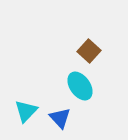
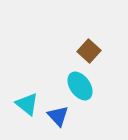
cyan triangle: moved 1 px right, 7 px up; rotated 35 degrees counterclockwise
blue triangle: moved 2 px left, 2 px up
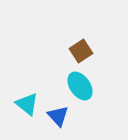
brown square: moved 8 px left; rotated 15 degrees clockwise
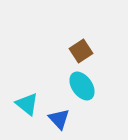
cyan ellipse: moved 2 px right
blue triangle: moved 1 px right, 3 px down
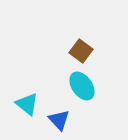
brown square: rotated 20 degrees counterclockwise
blue triangle: moved 1 px down
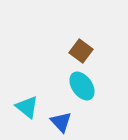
cyan triangle: moved 3 px down
blue triangle: moved 2 px right, 2 px down
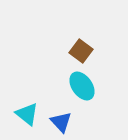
cyan triangle: moved 7 px down
